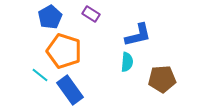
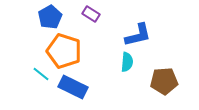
cyan line: moved 1 px right, 1 px up
brown pentagon: moved 2 px right, 2 px down
blue rectangle: moved 3 px right, 3 px up; rotated 28 degrees counterclockwise
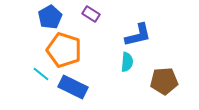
orange pentagon: moved 1 px up
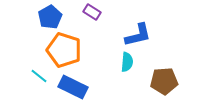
purple rectangle: moved 1 px right, 2 px up
cyan line: moved 2 px left, 2 px down
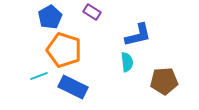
cyan semicircle: rotated 12 degrees counterclockwise
cyan line: rotated 60 degrees counterclockwise
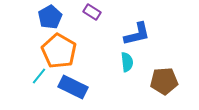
blue L-shape: moved 1 px left, 1 px up
orange pentagon: moved 5 px left, 1 px down; rotated 12 degrees clockwise
cyan line: rotated 30 degrees counterclockwise
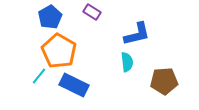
blue rectangle: moved 1 px right, 2 px up
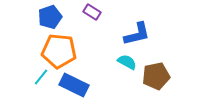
blue pentagon: rotated 10 degrees clockwise
orange pentagon: rotated 24 degrees counterclockwise
cyan semicircle: rotated 54 degrees counterclockwise
cyan line: moved 2 px right, 1 px down
brown pentagon: moved 8 px left, 5 px up; rotated 8 degrees counterclockwise
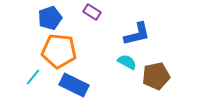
blue pentagon: moved 1 px down
cyan line: moved 8 px left
